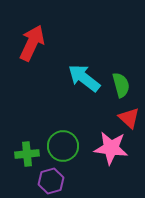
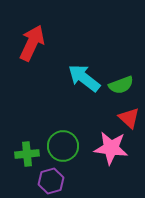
green semicircle: rotated 85 degrees clockwise
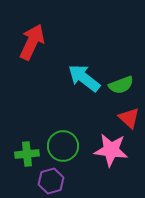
red arrow: moved 1 px up
pink star: moved 2 px down
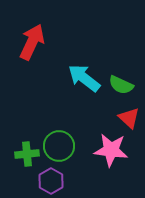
green semicircle: rotated 45 degrees clockwise
green circle: moved 4 px left
purple hexagon: rotated 15 degrees counterclockwise
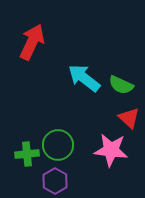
green circle: moved 1 px left, 1 px up
purple hexagon: moved 4 px right
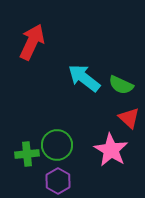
green circle: moved 1 px left
pink star: rotated 24 degrees clockwise
purple hexagon: moved 3 px right
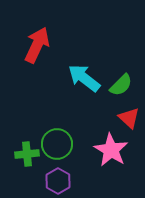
red arrow: moved 5 px right, 3 px down
green semicircle: rotated 70 degrees counterclockwise
green circle: moved 1 px up
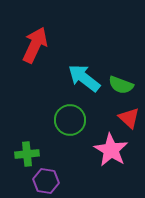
red arrow: moved 2 px left
green semicircle: rotated 65 degrees clockwise
green circle: moved 13 px right, 24 px up
purple hexagon: moved 12 px left; rotated 20 degrees counterclockwise
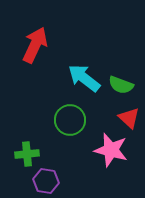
pink star: rotated 16 degrees counterclockwise
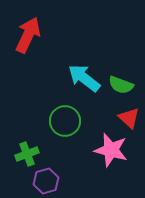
red arrow: moved 7 px left, 10 px up
green circle: moved 5 px left, 1 px down
green cross: rotated 15 degrees counterclockwise
purple hexagon: rotated 25 degrees counterclockwise
